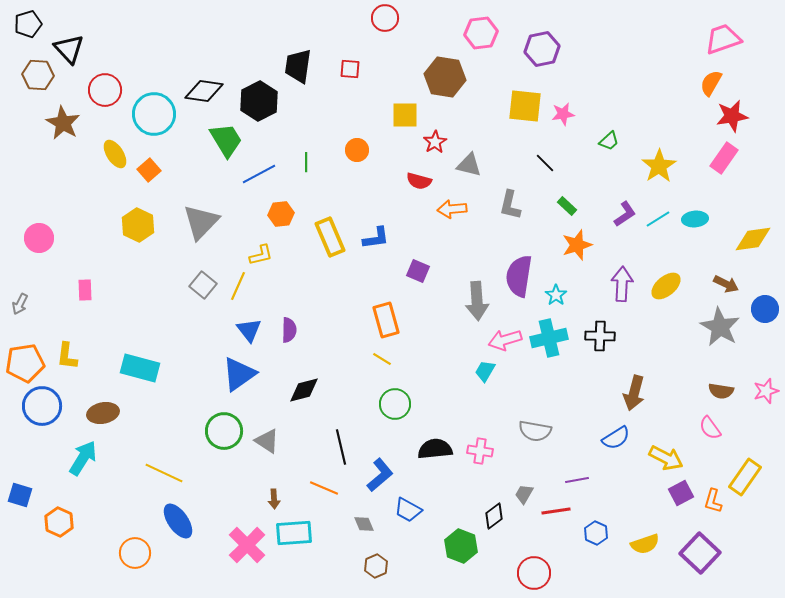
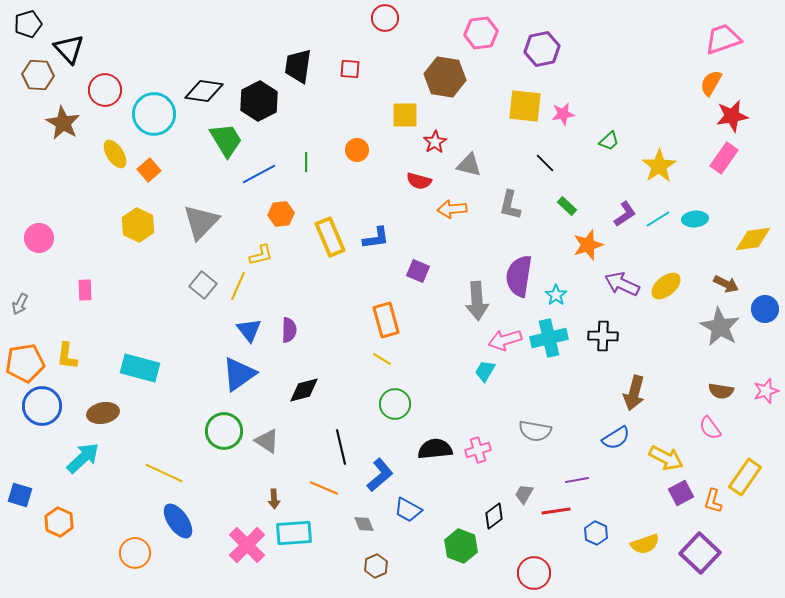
orange star at (577, 245): moved 11 px right
purple arrow at (622, 284): rotated 68 degrees counterclockwise
black cross at (600, 336): moved 3 px right
pink cross at (480, 451): moved 2 px left, 1 px up; rotated 25 degrees counterclockwise
cyan arrow at (83, 458): rotated 15 degrees clockwise
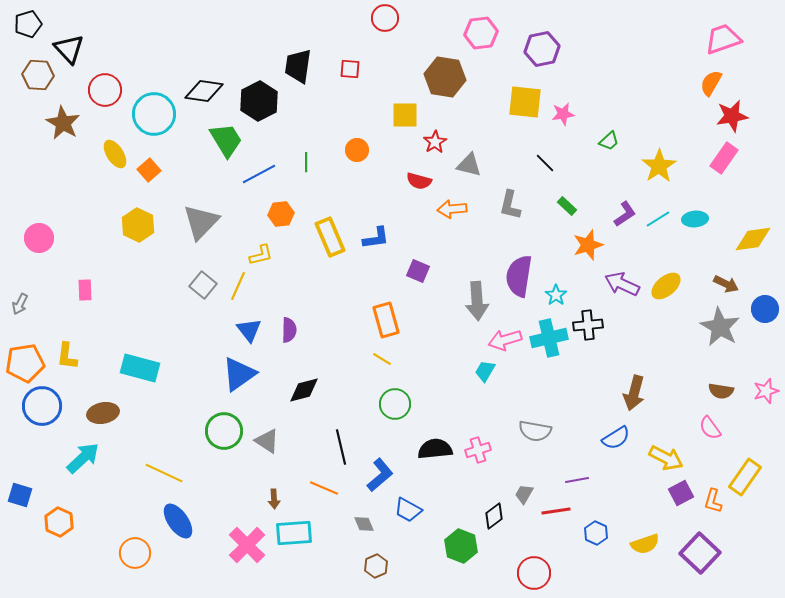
yellow square at (525, 106): moved 4 px up
black cross at (603, 336): moved 15 px left, 11 px up; rotated 8 degrees counterclockwise
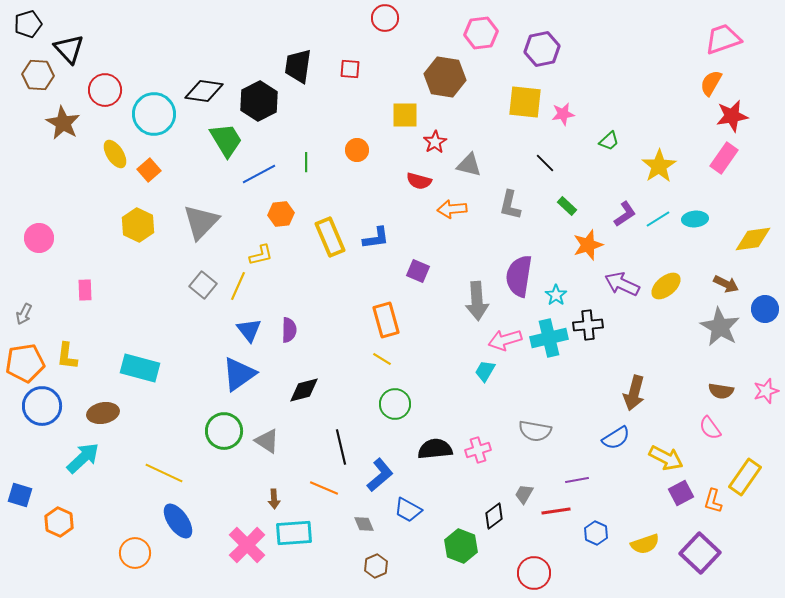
gray arrow at (20, 304): moved 4 px right, 10 px down
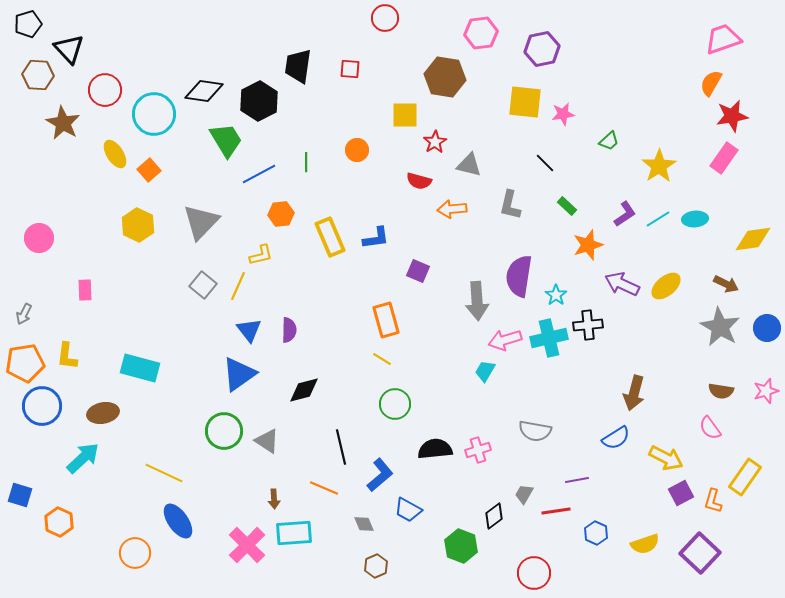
blue circle at (765, 309): moved 2 px right, 19 px down
